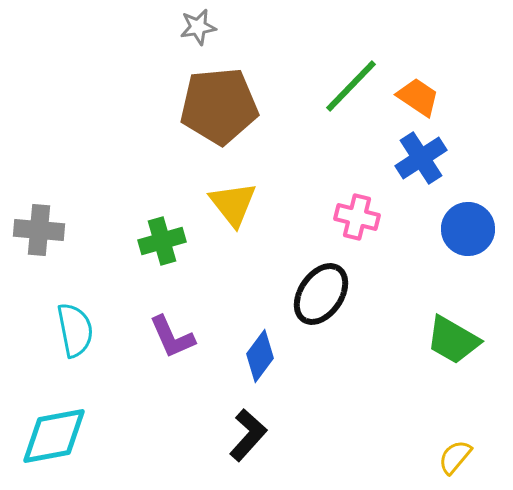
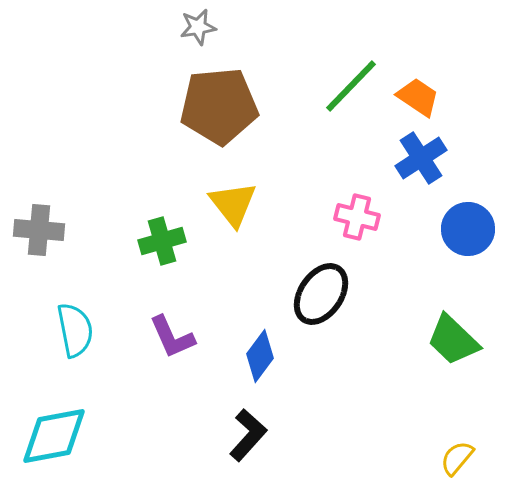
green trapezoid: rotated 14 degrees clockwise
yellow semicircle: moved 2 px right, 1 px down
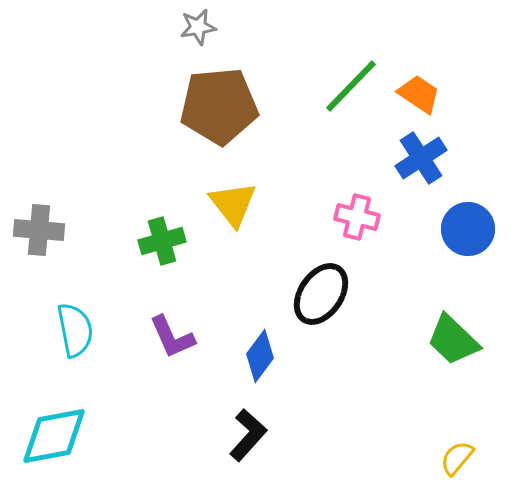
orange trapezoid: moved 1 px right, 3 px up
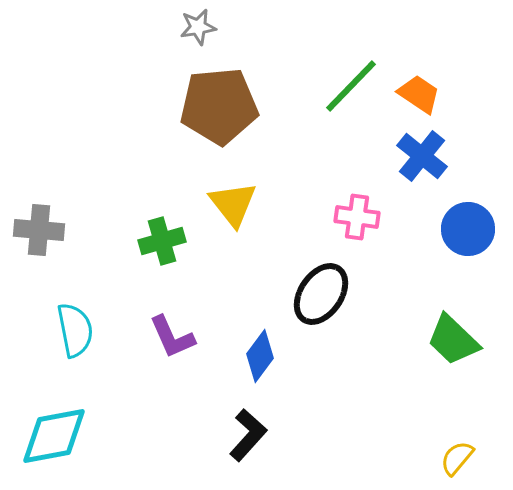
blue cross: moved 1 px right, 2 px up; rotated 18 degrees counterclockwise
pink cross: rotated 6 degrees counterclockwise
